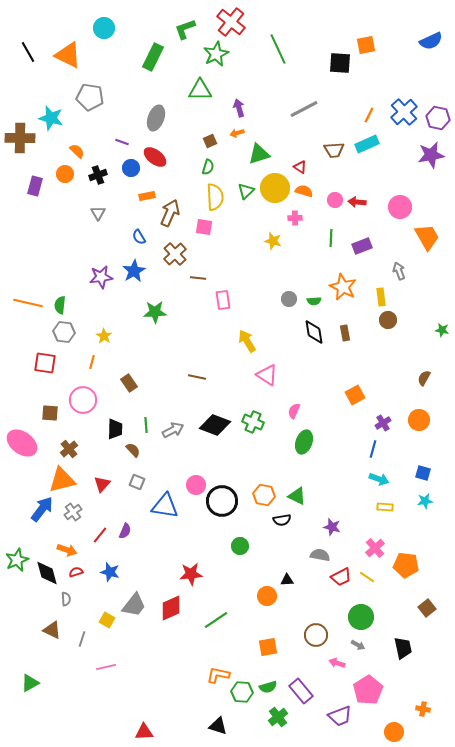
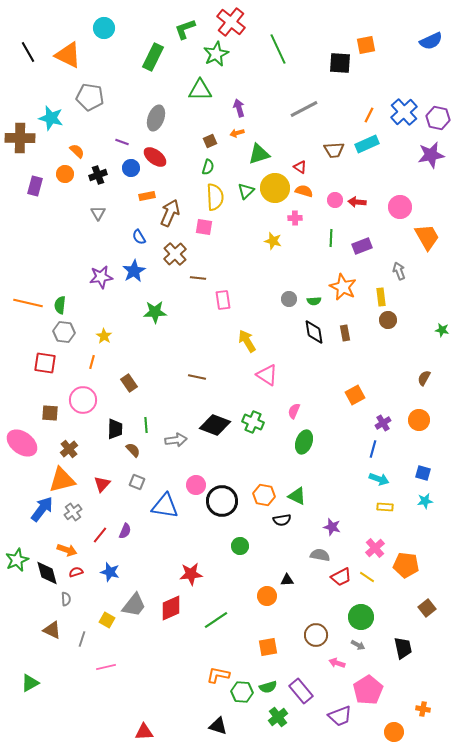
gray arrow at (173, 430): moved 3 px right, 10 px down; rotated 20 degrees clockwise
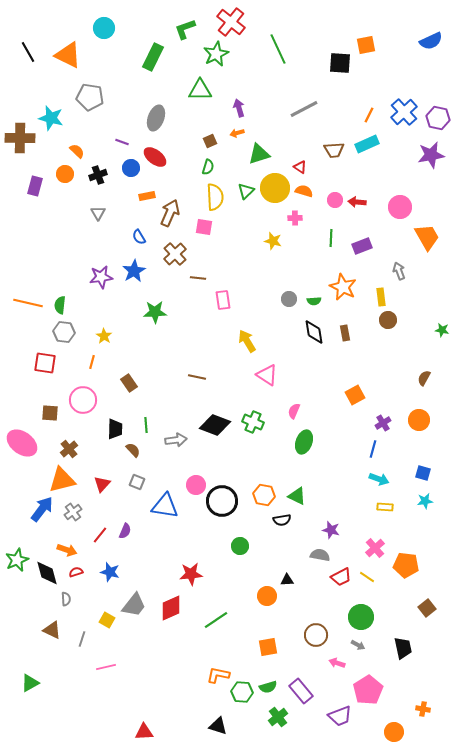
purple star at (332, 527): moved 1 px left, 3 px down
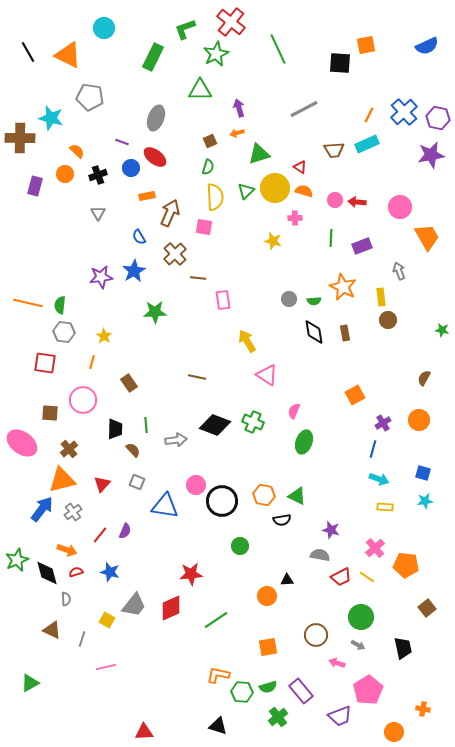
blue semicircle at (431, 41): moved 4 px left, 5 px down
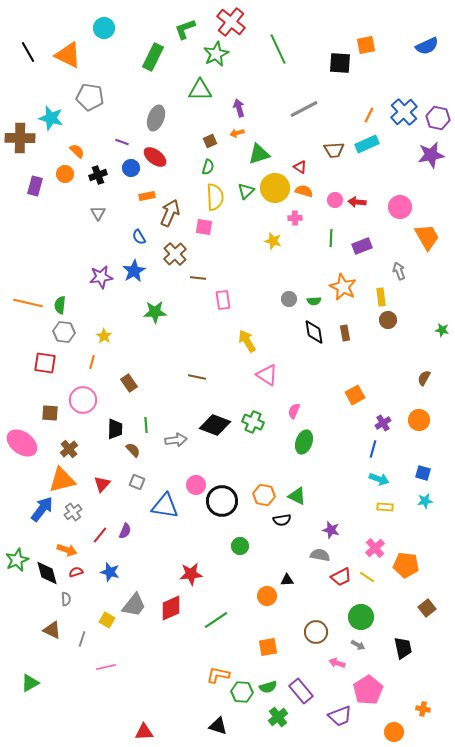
brown circle at (316, 635): moved 3 px up
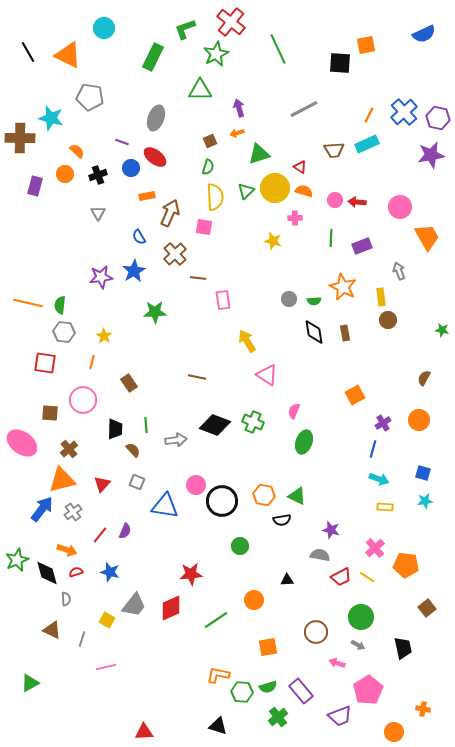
blue semicircle at (427, 46): moved 3 px left, 12 px up
orange circle at (267, 596): moved 13 px left, 4 px down
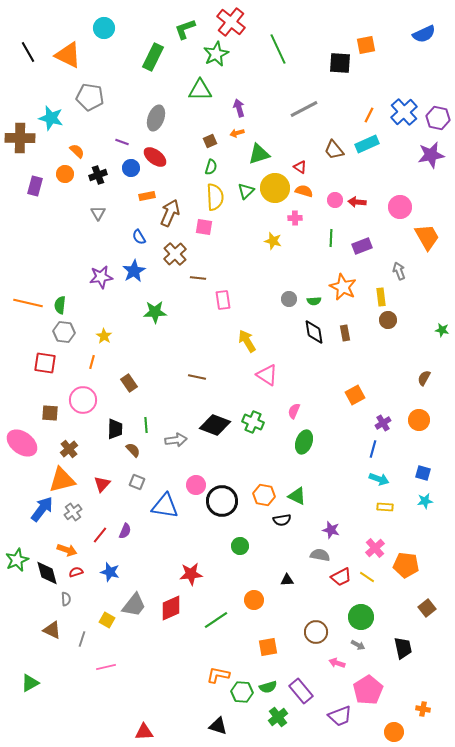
brown trapezoid at (334, 150): rotated 55 degrees clockwise
green semicircle at (208, 167): moved 3 px right
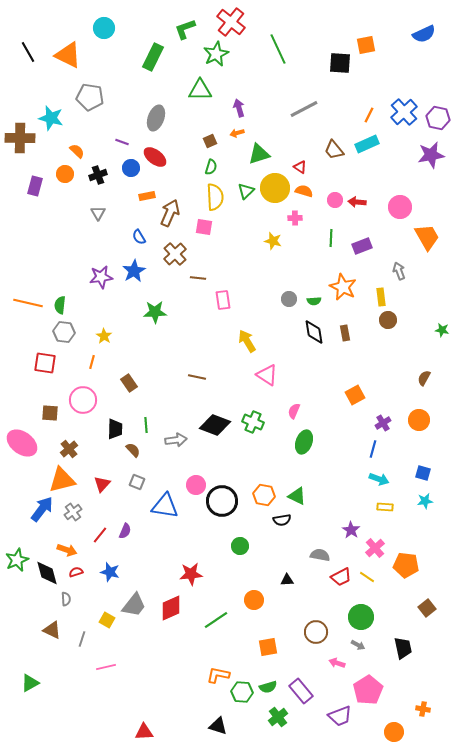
purple star at (331, 530): moved 20 px right; rotated 18 degrees clockwise
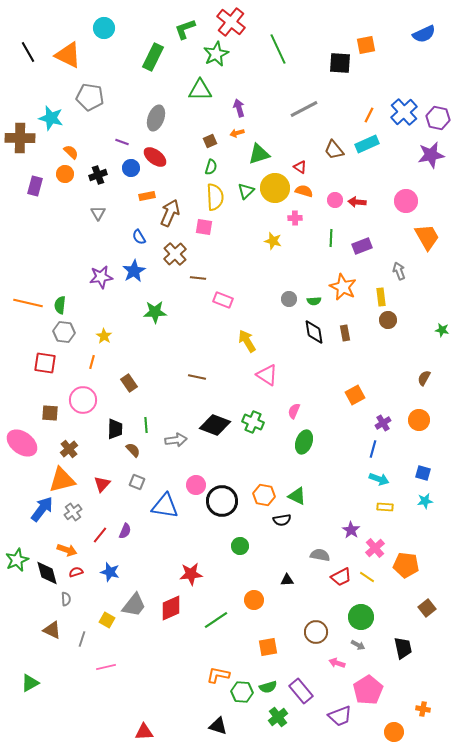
orange semicircle at (77, 151): moved 6 px left, 1 px down
pink circle at (400, 207): moved 6 px right, 6 px up
pink rectangle at (223, 300): rotated 60 degrees counterclockwise
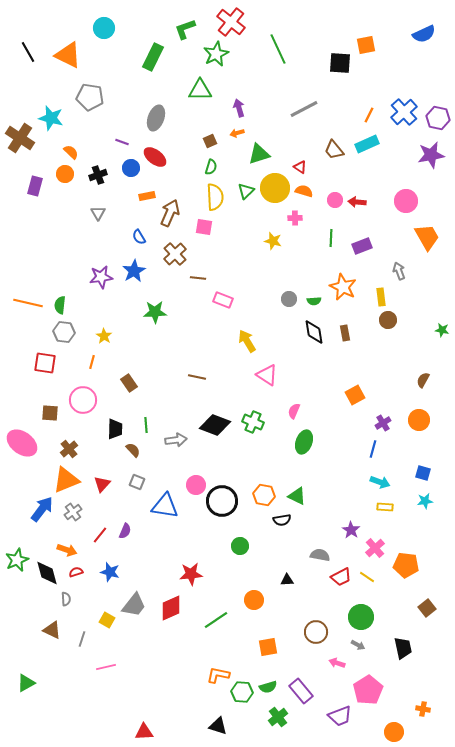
brown cross at (20, 138): rotated 32 degrees clockwise
brown semicircle at (424, 378): moved 1 px left, 2 px down
cyan arrow at (379, 479): moved 1 px right, 3 px down
orange triangle at (62, 480): moved 4 px right; rotated 8 degrees counterclockwise
green triangle at (30, 683): moved 4 px left
